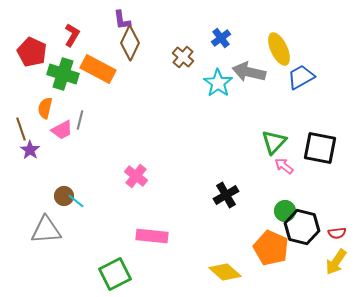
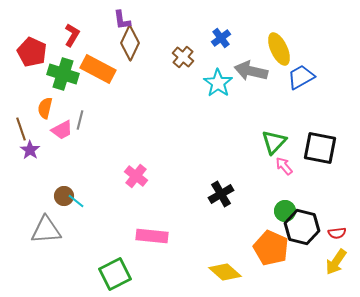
gray arrow: moved 2 px right, 1 px up
pink arrow: rotated 12 degrees clockwise
black cross: moved 5 px left, 1 px up
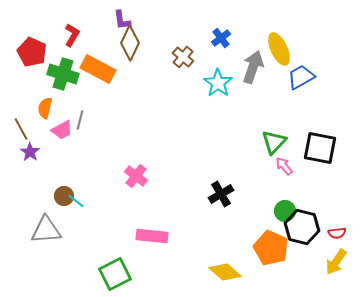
gray arrow: moved 2 px right, 4 px up; rotated 96 degrees clockwise
brown line: rotated 10 degrees counterclockwise
purple star: moved 2 px down
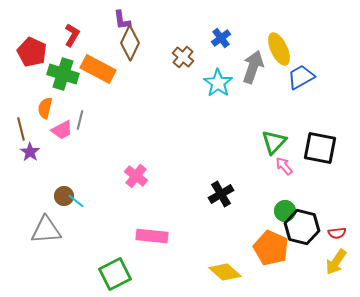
brown line: rotated 15 degrees clockwise
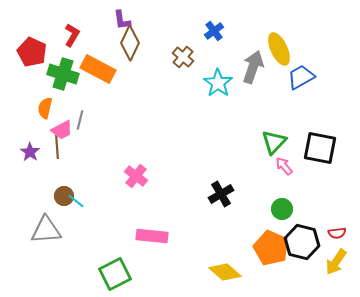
blue cross: moved 7 px left, 7 px up
brown line: moved 36 px right, 18 px down; rotated 10 degrees clockwise
green circle: moved 3 px left, 2 px up
black hexagon: moved 15 px down
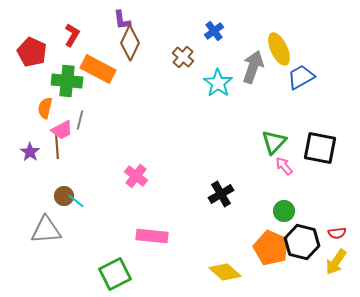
green cross: moved 4 px right, 7 px down; rotated 12 degrees counterclockwise
green circle: moved 2 px right, 2 px down
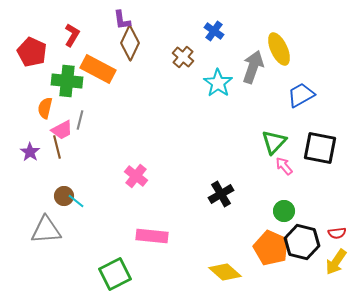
blue cross: rotated 18 degrees counterclockwise
blue trapezoid: moved 18 px down
brown line: rotated 10 degrees counterclockwise
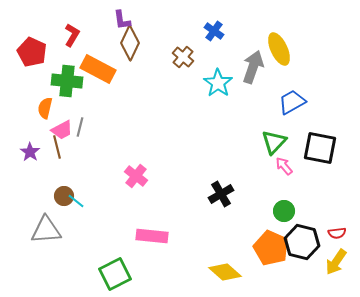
blue trapezoid: moved 9 px left, 7 px down
gray line: moved 7 px down
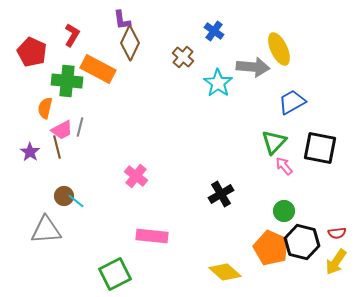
gray arrow: rotated 76 degrees clockwise
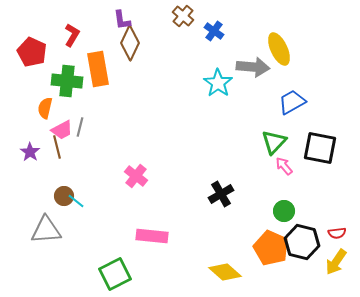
brown cross: moved 41 px up
orange rectangle: rotated 52 degrees clockwise
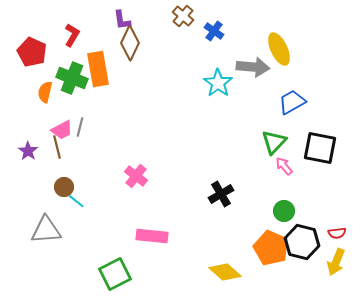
green cross: moved 5 px right, 3 px up; rotated 16 degrees clockwise
orange semicircle: moved 16 px up
purple star: moved 2 px left, 1 px up
brown circle: moved 9 px up
yellow arrow: rotated 12 degrees counterclockwise
